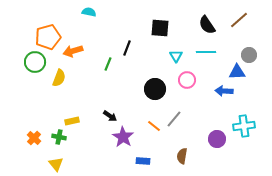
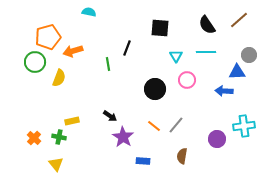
green line: rotated 32 degrees counterclockwise
gray line: moved 2 px right, 6 px down
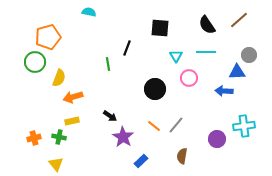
orange arrow: moved 46 px down
pink circle: moved 2 px right, 2 px up
orange cross: rotated 32 degrees clockwise
blue rectangle: moved 2 px left; rotated 48 degrees counterclockwise
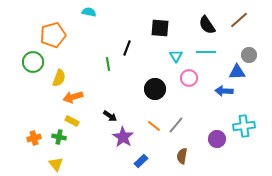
orange pentagon: moved 5 px right, 2 px up
green circle: moved 2 px left
yellow rectangle: rotated 40 degrees clockwise
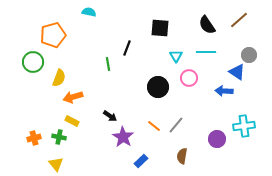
blue triangle: rotated 36 degrees clockwise
black circle: moved 3 px right, 2 px up
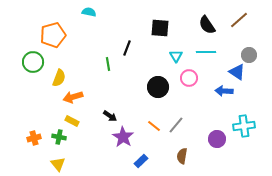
yellow triangle: moved 2 px right
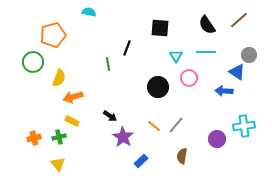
green cross: rotated 24 degrees counterclockwise
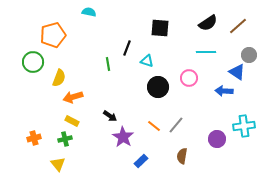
brown line: moved 1 px left, 6 px down
black semicircle: moved 1 px right, 2 px up; rotated 90 degrees counterclockwise
cyan triangle: moved 29 px left, 5 px down; rotated 40 degrees counterclockwise
green cross: moved 6 px right, 2 px down
